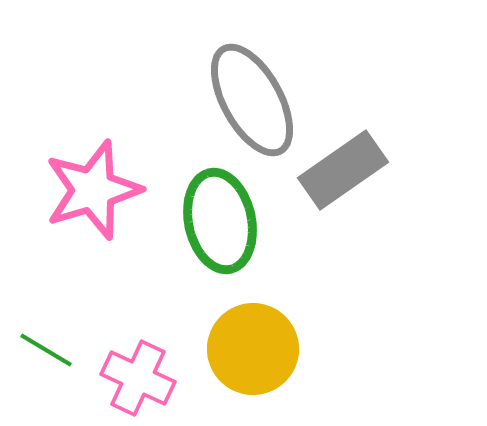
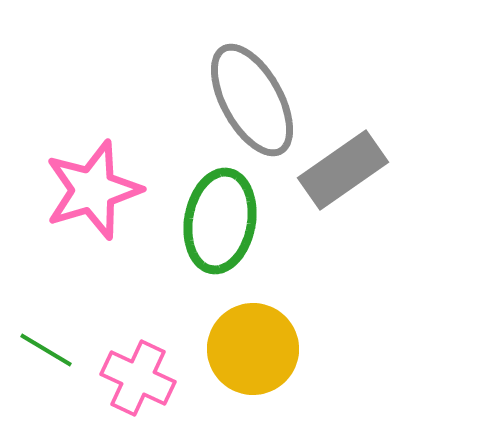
green ellipse: rotated 22 degrees clockwise
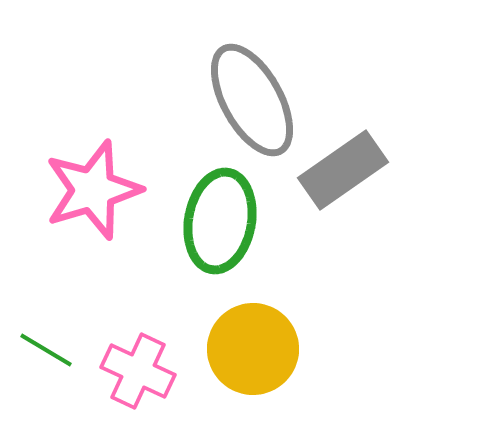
pink cross: moved 7 px up
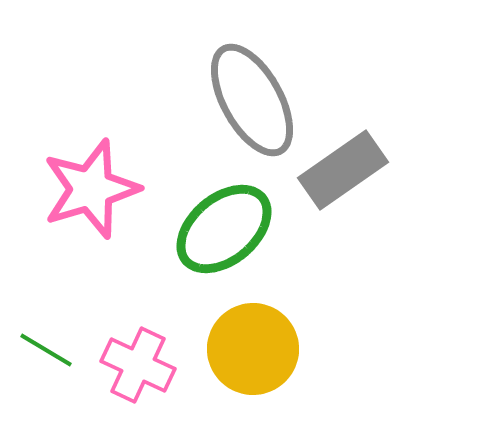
pink star: moved 2 px left, 1 px up
green ellipse: moved 4 px right, 8 px down; rotated 40 degrees clockwise
pink cross: moved 6 px up
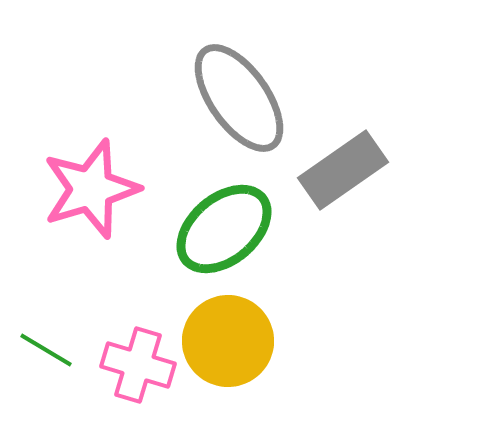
gray ellipse: moved 13 px left, 2 px up; rotated 6 degrees counterclockwise
yellow circle: moved 25 px left, 8 px up
pink cross: rotated 8 degrees counterclockwise
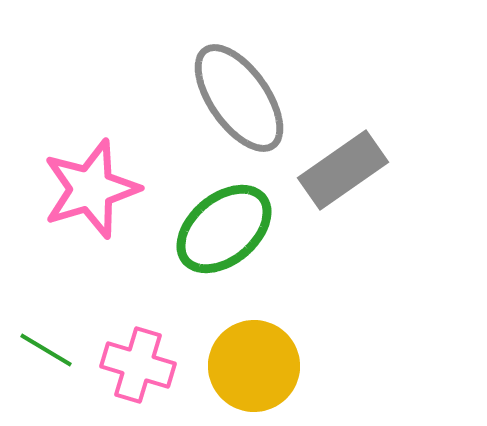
yellow circle: moved 26 px right, 25 px down
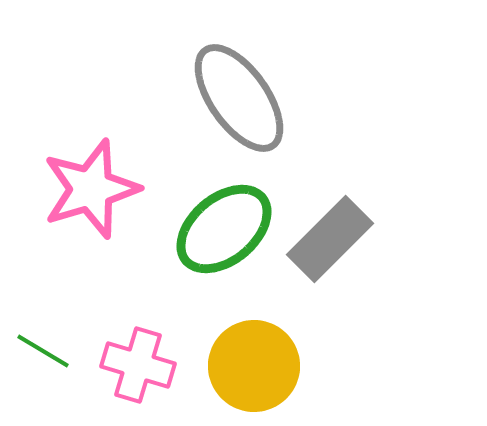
gray rectangle: moved 13 px left, 69 px down; rotated 10 degrees counterclockwise
green line: moved 3 px left, 1 px down
